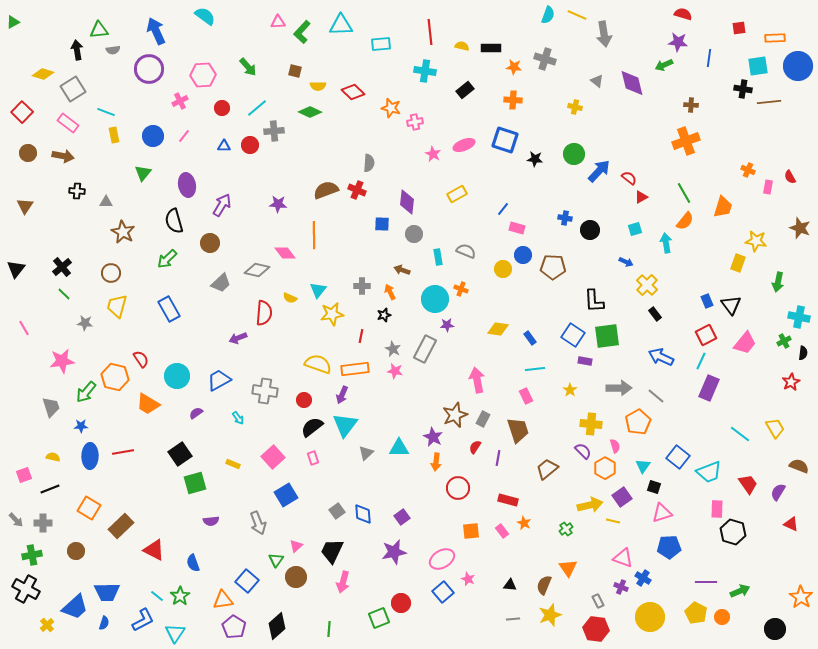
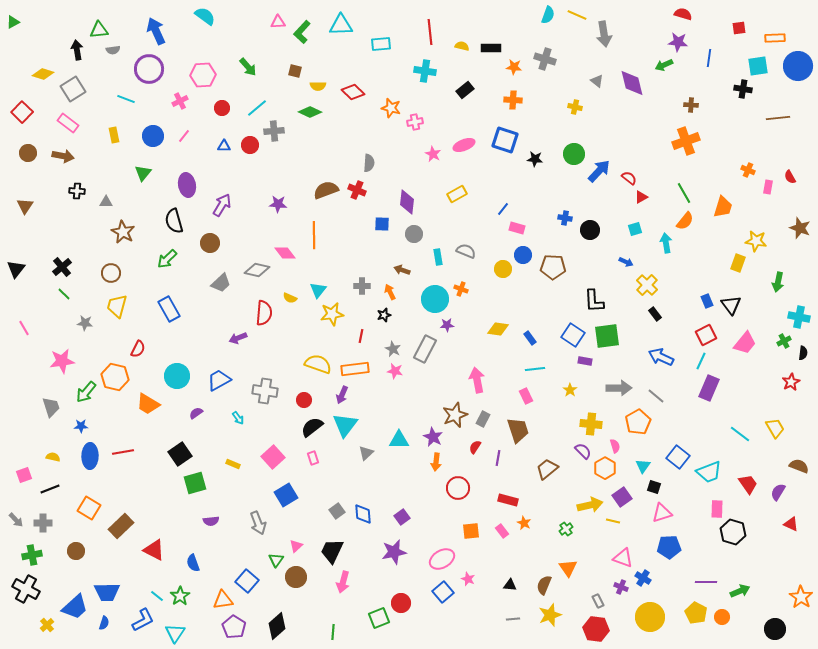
brown line at (769, 102): moved 9 px right, 16 px down
cyan line at (106, 112): moved 20 px right, 13 px up
red semicircle at (141, 359): moved 3 px left, 10 px up; rotated 60 degrees clockwise
cyan triangle at (399, 448): moved 8 px up
green line at (329, 629): moved 4 px right, 3 px down
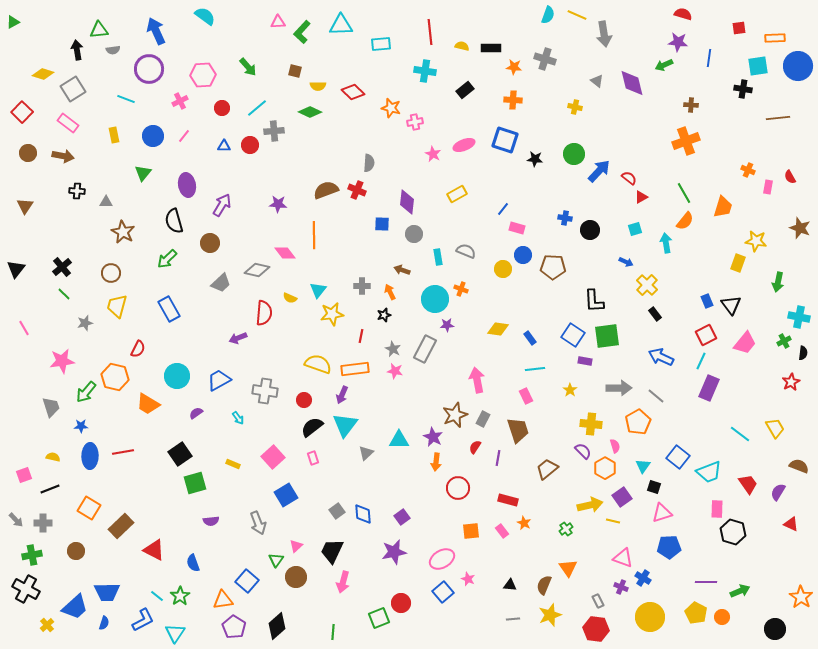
gray star at (85, 323): rotated 21 degrees counterclockwise
